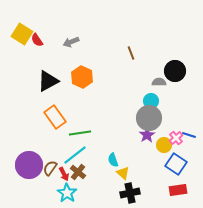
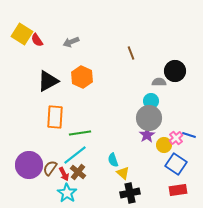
orange rectangle: rotated 40 degrees clockwise
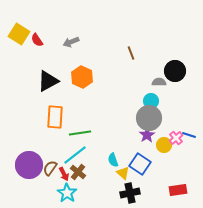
yellow square: moved 3 px left
blue square: moved 36 px left
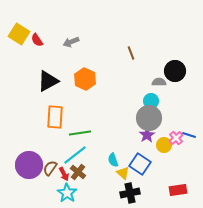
orange hexagon: moved 3 px right, 2 px down
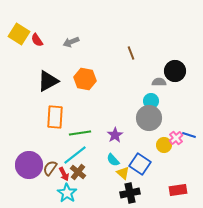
orange hexagon: rotated 15 degrees counterclockwise
purple star: moved 32 px left
cyan semicircle: rotated 24 degrees counterclockwise
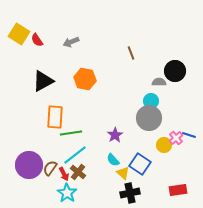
black triangle: moved 5 px left
green line: moved 9 px left
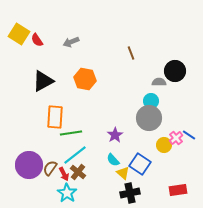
blue line: rotated 16 degrees clockwise
